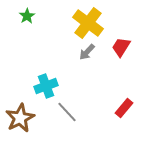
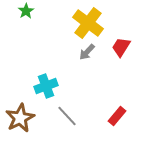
green star: moved 1 px left, 5 px up
red rectangle: moved 7 px left, 8 px down
gray line: moved 4 px down
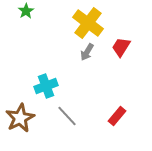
gray arrow: rotated 12 degrees counterclockwise
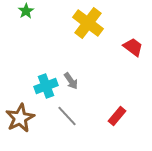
red trapezoid: moved 12 px right; rotated 95 degrees clockwise
gray arrow: moved 16 px left, 29 px down; rotated 66 degrees counterclockwise
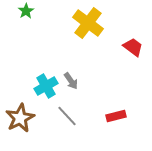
cyan cross: rotated 10 degrees counterclockwise
red rectangle: moved 1 px left; rotated 36 degrees clockwise
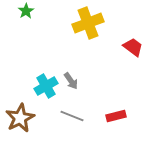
yellow cross: rotated 32 degrees clockwise
gray line: moved 5 px right; rotated 25 degrees counterclockwise
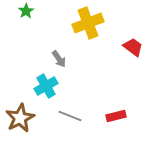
gray arrow: moved 12 px left, 22 px up
gray line: moved 2 px left
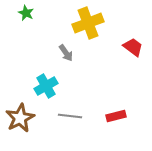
green star: moved 2 px down; rotated 14 degrees counterclockwise
gray arrow: moved 7 px right, 6 px up
gray line: rotated 15 degrees counterclockwise
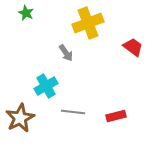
gray line: moved 3 px right, 4 px up
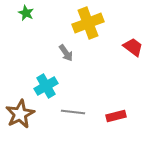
brown star: moved 4 px up
